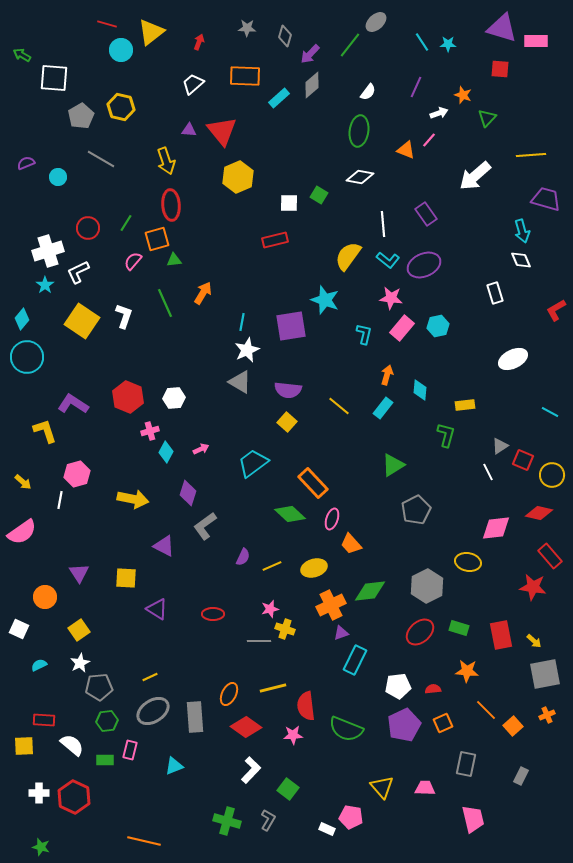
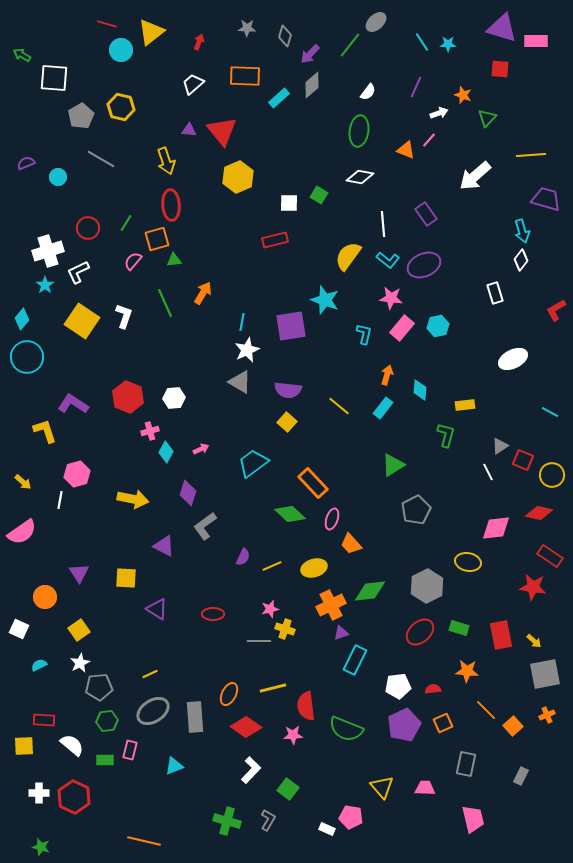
white diamond at (521, 260): rotated 60 degrees clockwise
red rectangle at (550, 556): rotated 15 degrees counterclockwise
yellow line at (150, 677): moved 3 px up
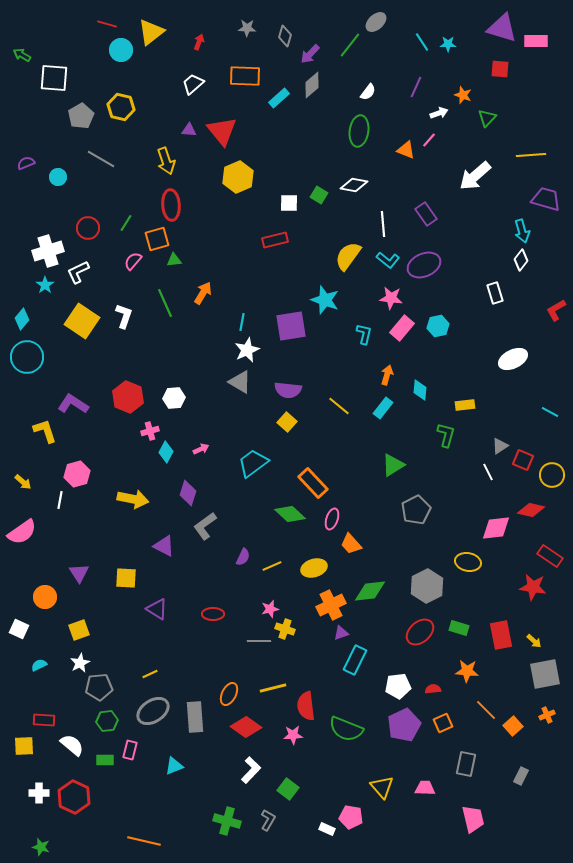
white diamond at (360, 177): moved 6 px left, 8 px down
red diamond at (539, 513): moved 8 px left, 3 px up
yellow square at (79, 630): rotated 15 degrees clockwise
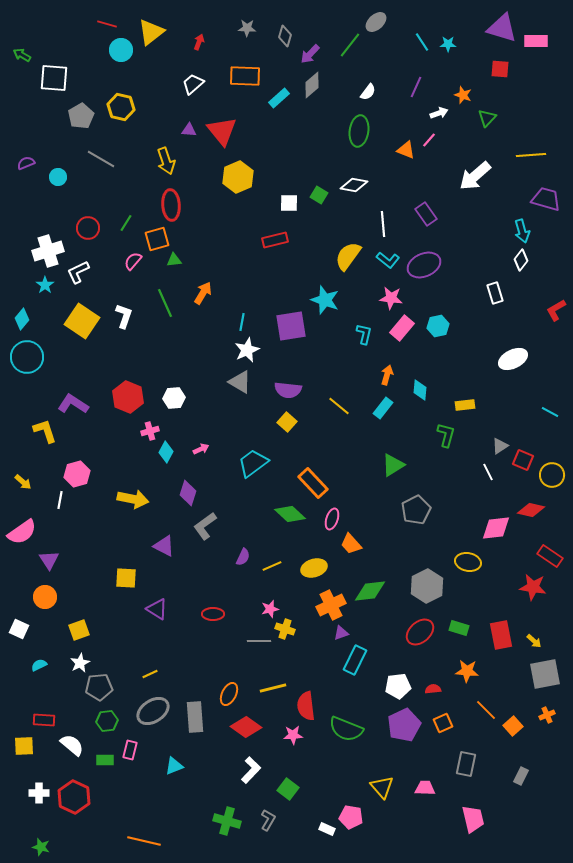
purple triangle at (79, 573): moved 30 px left, 13 px up
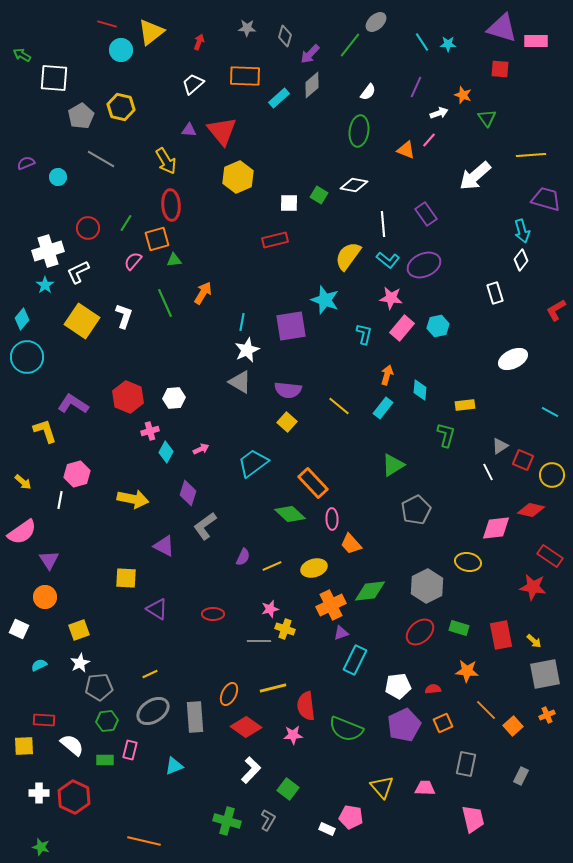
green triangle at (487, 118): rotated 18 degrees counterclockwise
yellow arrow at (166, 161): rotated 12 degrees counterclockwise
pink ellipse at (332, 519): rotated 20 degrees counterclockwise
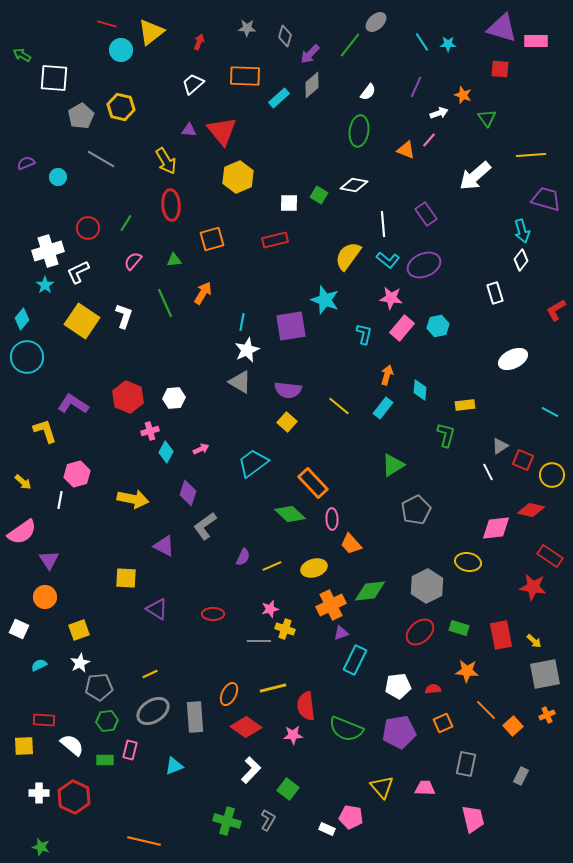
orange square at (157, 239): moved 55 px right
purple pentagon at (404, 725): moved 5 px left, 7 px down; rotated 16 degrees clockwise
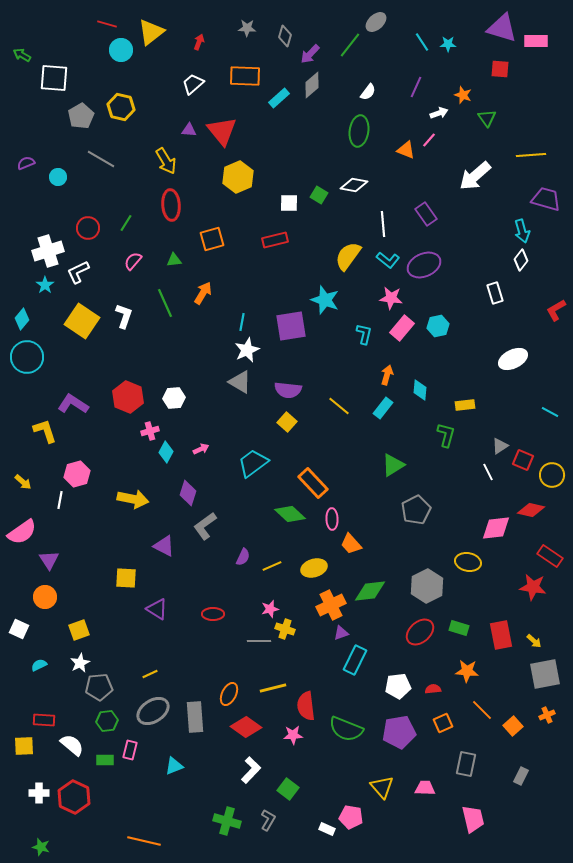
orange line at (486, 710): moved 4 px left
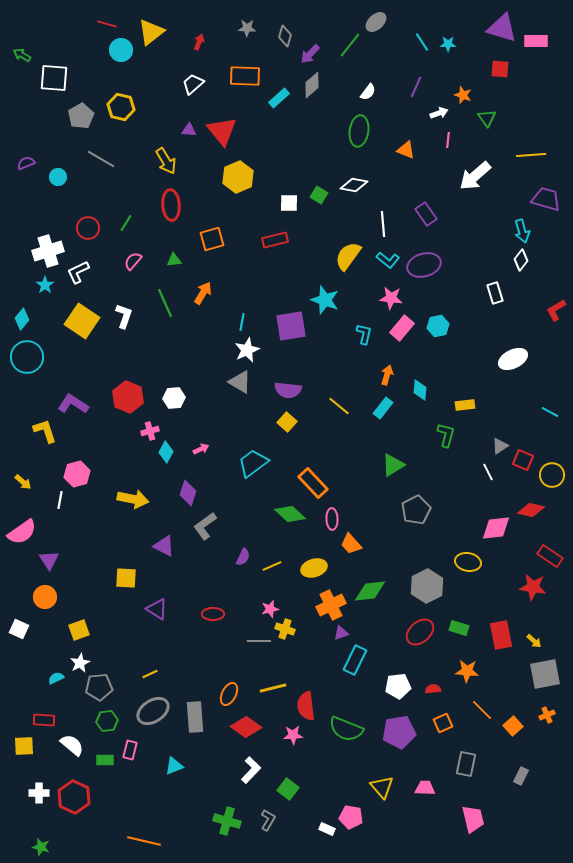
pink line at (429, 140): moved 19 px right; rotated 35 degrees counterclockwise
purple ellipse at (424, 265): rotated 8 degrees clockwise
cyan semicircle at (39, 665): moved 17 px right, 13 px down
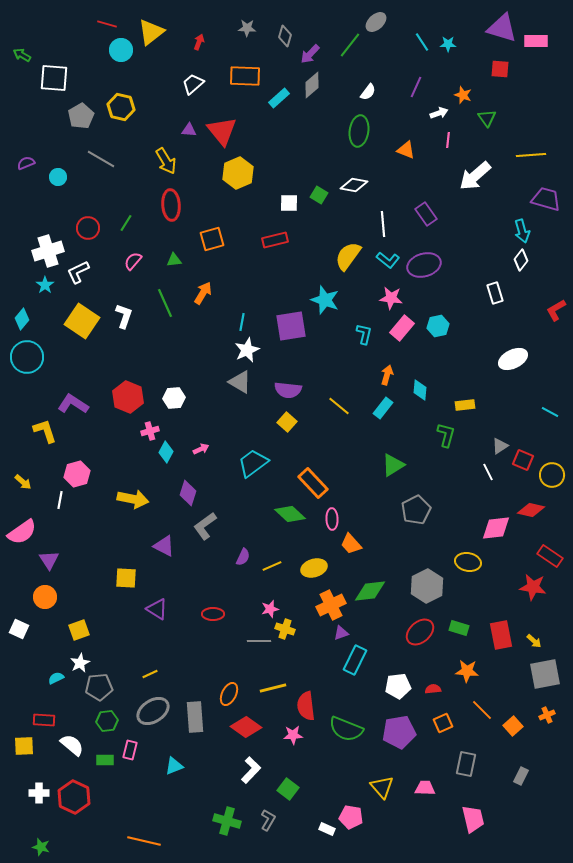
yellow hexagon at (238, 177): moved 4 px up
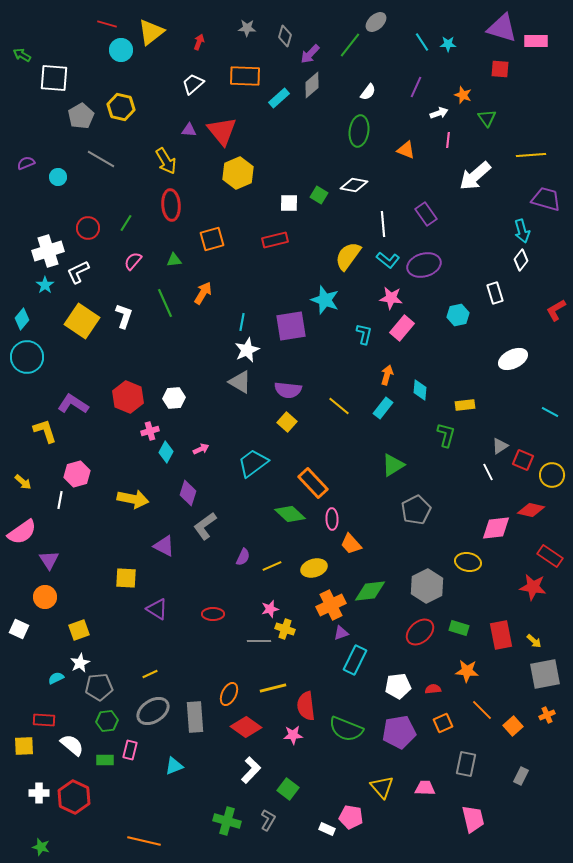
cyan hexagon at (438, 326): moved 20 px right, 11 px up
